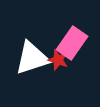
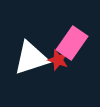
white triangle: moved 1 px left
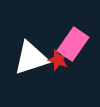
pink rectangle: moved 1 px right, 1 px down
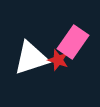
pink rectangle: moved 2 px up
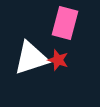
pink rectangle: moved 8 px left, 19 px up; rotated 20 degrees counterclockwise
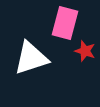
red star: moved 27 px right, 9 px up
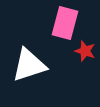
white triangle: moved 2 px left, 7 px down
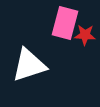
red star: moved 16 px up; rotated 15 degrees counterclockwise
